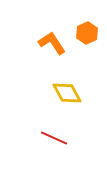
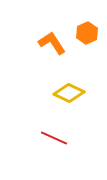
yellow diamond: moved 2 px right; rotated 36 degrees counterclockwise
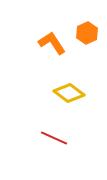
yellow diamond: rotated 12 degrees clockwise
